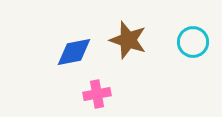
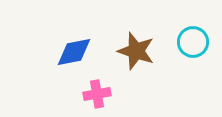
brown star: moved 8 px right, 11 px down
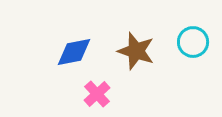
pink cross: rotated 32 degrees counterclockwise
